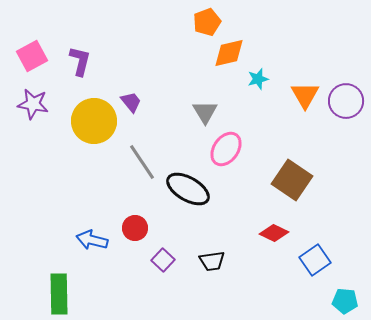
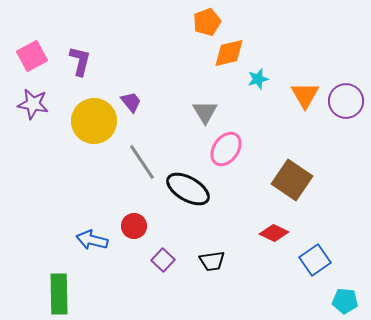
red circle: moved 1 px left, 2 px up
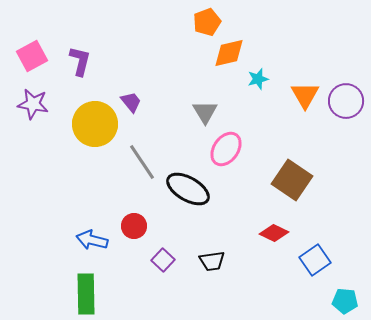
yellow circle: moved 1 px right, 3 px down
green rectangle: moved 27 px right
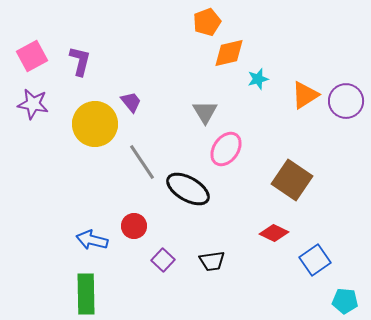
orange triangle: rotated 28 degrees clockwise
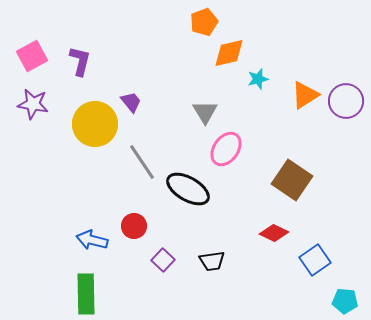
orange pentagon: moved 3 px left
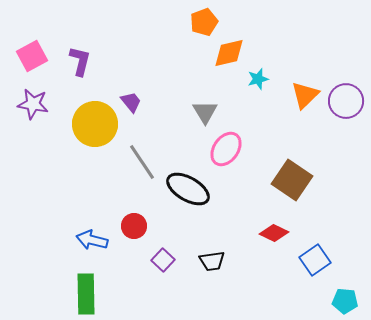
orange triangle: rotated 12 degrees counterclockwise
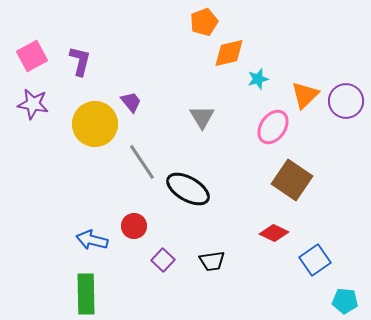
gray triangle: moved 3 px left, 5 px down
pink ellipse: moved 47 px right, 22 px up
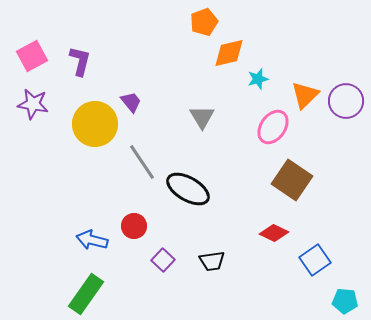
green rectangle: rotated 36 degrees clockwise
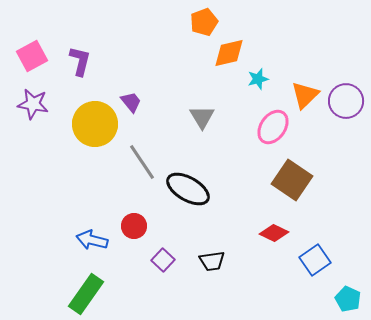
cyan pentagon: moved 3 px right, 2 px up; rotated 20 degrees clockwise
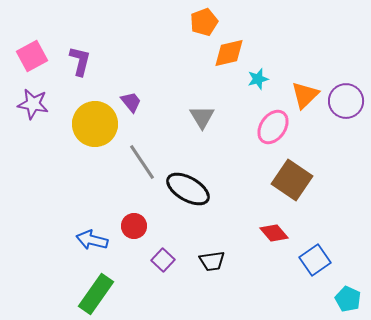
red diamond: rotated 24 degrees clockwise
green rectangle: moved 10 px right
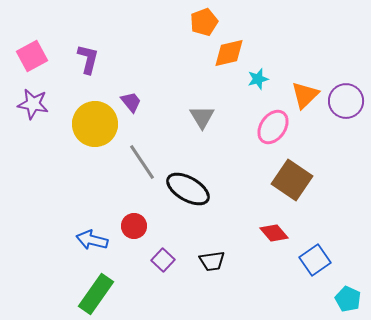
purple L-shape: moved 8 px right, 2 px up
